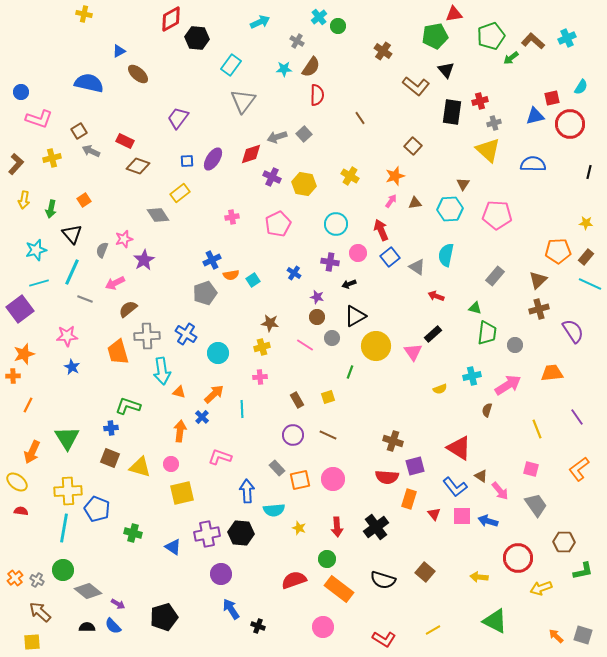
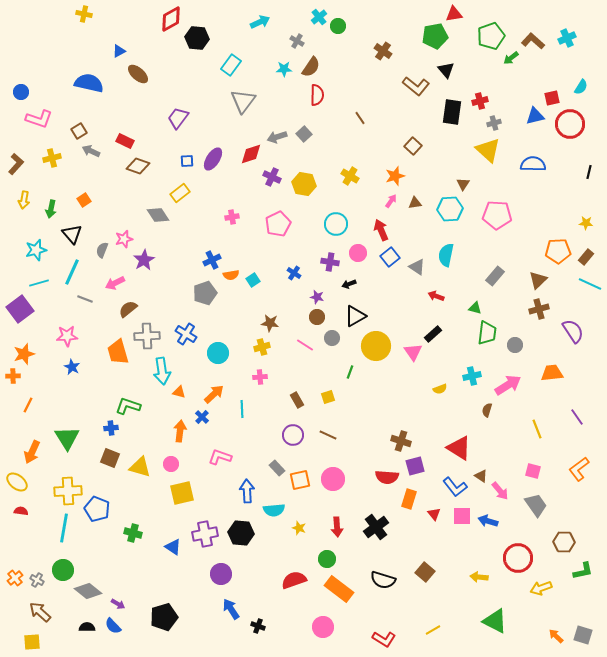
brown cross at (393, 441): moved 8 px right
pink square at (531, 469): moved 2 px right, 2 px down
purple cross at (207, 534): moved 2 px left
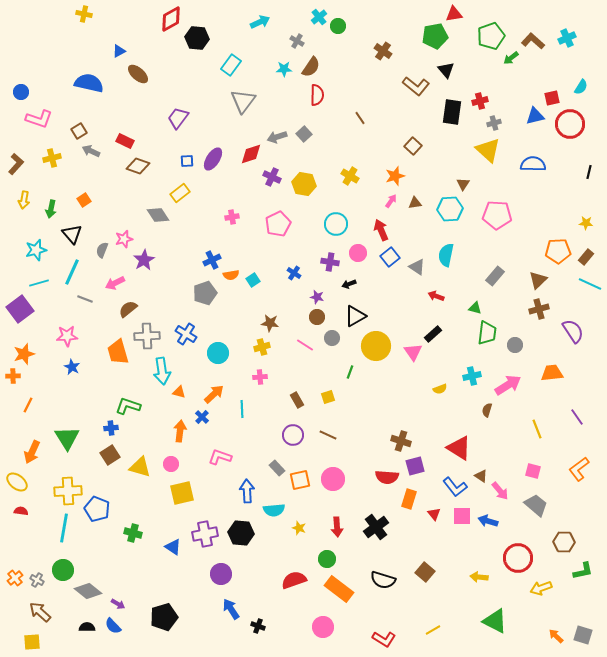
brown square at (110, 458): moved 3 px up; rotated 36 degrees clockwise
gray trapezoid at (536, 505): rotated 15 degrees counterclockwise
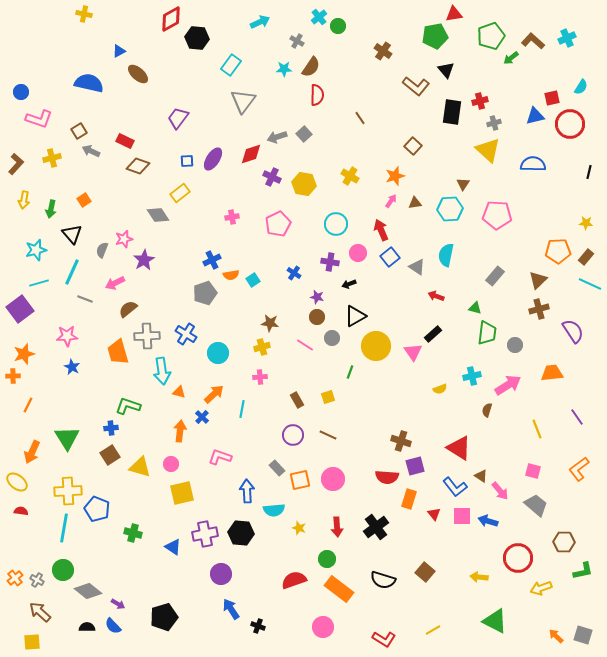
cyan line at (242, 409): rotated 12 degrees clockwise
